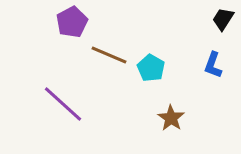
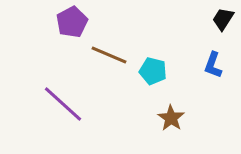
cyan pentagon: moved 2 px right, 3 px down; rotated 16 degrees counterclockwise
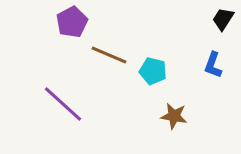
brown star: moved 3 px right, 2 px up; rotated 24 degrees counterclockwise
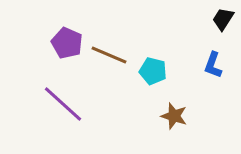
purple pentagon: moved 5 px left, 21 px down; rotated 20 degrees counterclockwise
brown star: rotated 8 degrees clockwise
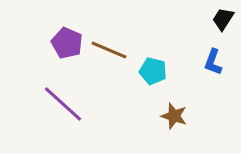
brown line: moved 5 px up
blue L-shape: moved 3 px up
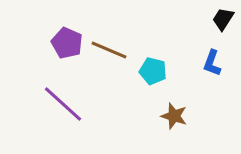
blue L-shape: moved 1 px left, 1 px down
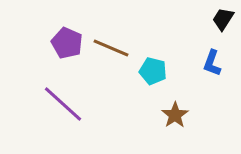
brown line: moved 2 px right, 2 px up
brown star: moved 1 px right, 1 px up; rotated 20 degrees clockwise
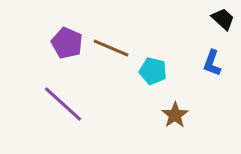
black trapezoid: rotated 100 degrees clockwise
